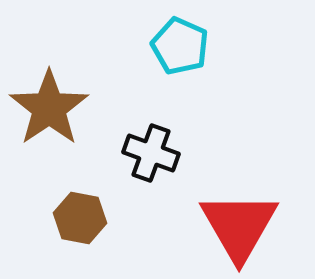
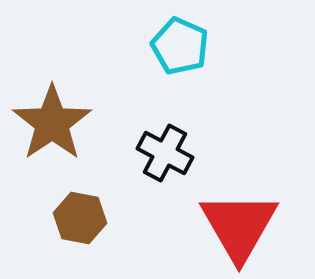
brown star: moved 3 px right, 15 px down
black cross: moved 14 px right; rotated 8 degrees clockwise
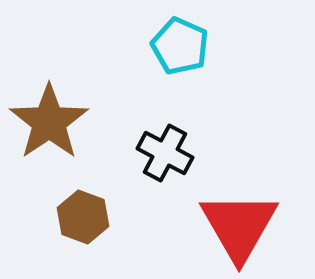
brown star: moved 3 px left, 1 px up
brown hexagon: moved 3 px right, 1 px up; rotated 9 degrees clockwise
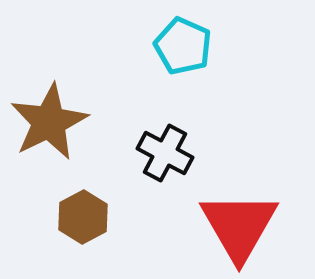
cyan pentagon: moved 3 px right
brown star: rotated 8 degrees clockwise
brown hexagon: rotated 12 degrees clockwise
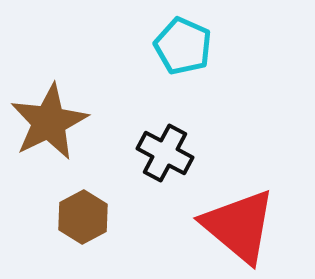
red triangle: rotated 20 degrees counterclockwise
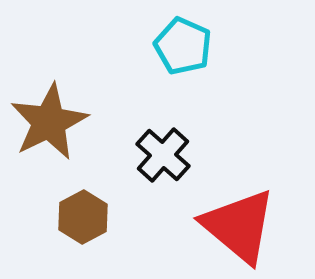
black cross: moved 2 px left, 2 px down; rotated 14 degrees clockwise
